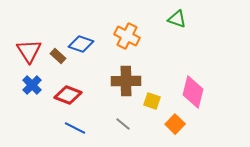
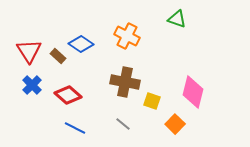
blue diamond: rotated 15 degrees clockwise
brown cross: moved 1 px left, 1 px down; rotated 12 degrees clockwise
red diamond: rotated 20 degrees clockwise
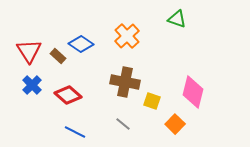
orange cross: rotated 20 degrees clockwise
blue line: moved 4 px down
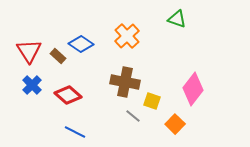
pink diamond: moved 3 px up; rotated 24 degrees clockwise
gray line: moved 10 px right, 8 px up
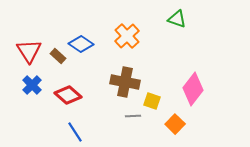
gray line: rotated 42 degrees counterclockwise
blue line: rotated 30 degrees clockwise
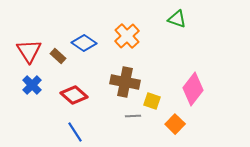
blue diamond: moved 3 px right, 1 px up
red diamond: moved 6 px right
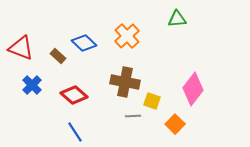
green triangle: rotated 24 degrees counterclockwise
blue diamond: rotated 10 degrees clockwise
red triangle: moved 8 px left, 3 px up; rotated 36 degrees counterclockwise
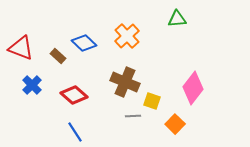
brown cross: rotated 12 degrees clockwise
pink diamond: moved 1 px up
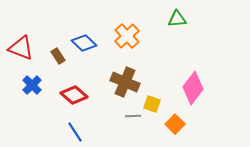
brown rectangle: rotated 14 degrees clockwise
yellow square: moved 3 px down
